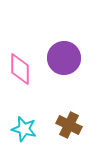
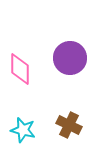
purple circle: moved 6 px right
cyan star: moved 1 px left, 1 px down
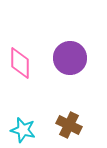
pink diamond: moved 6 px up
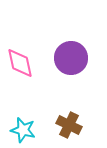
purple circle: moved 1 px right
pink diamond: rotated 12 degrees counterclockwise
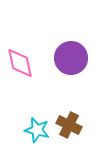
cyan star: moved 14 px right
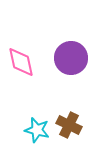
pink diamond: moved 1 px right, 1 px up
